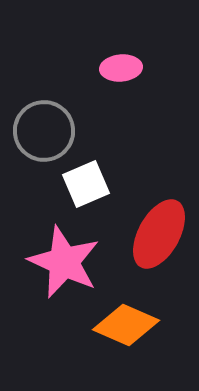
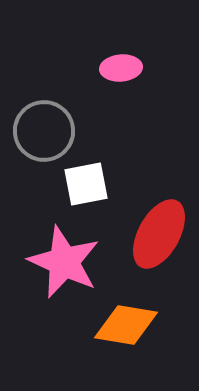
white square: rotated 12 degrees clockwise
orange diamond: rotated 14 degrees counterclockwise
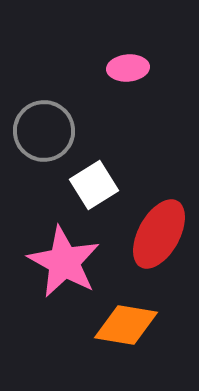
pink ellipse: moved 7 px right
white square: moved 8 px right, 1 px down; rotated 21 degrees counterclockwise
pink star: rotated 4 degrees clockwise
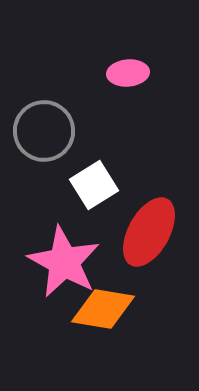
pink ellipse: moved 5 px down
red ellipse: moved 10 px left, 2 px up
orange diamond: moved 23 px left, 16 px up
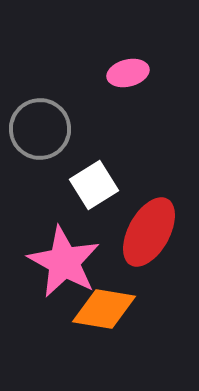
pink ellipse: rotated 9 degrees counterclockwise
gray circle: moved 4 px left, 2 px up
orange diamond: moved 1 px right
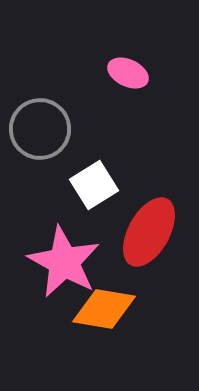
pink ellipse: rotated 39 degrees clockwise
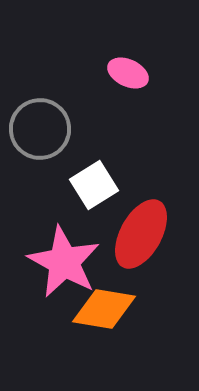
red ellipse: moved 8 px left, 2 px down
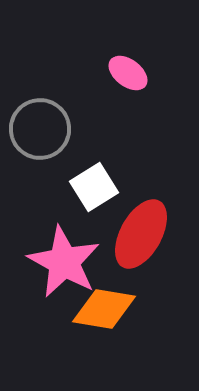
pink ellipse: rotated 12 degrees clockwise
white square: moved 2 px down
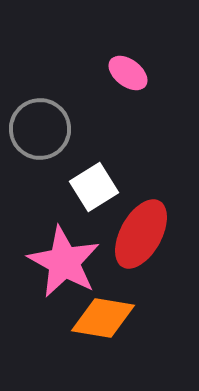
orange diamond: moved 1 px left, 9 px down
